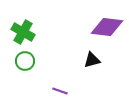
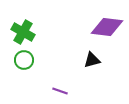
green circle: moved 1 px left, 1 px up
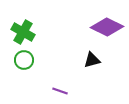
purple diamond: rotated 20 degrees clockwise
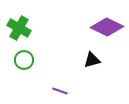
green cross: moved 4 px left, 4 px up
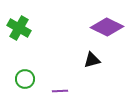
green circle: moved 1 px right, 19 px down
purple line: rotated 21 degrees counterclockwise
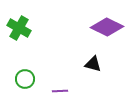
black triangle: moved 1 px right, 4 px down; rotated 30 degrees clockwise
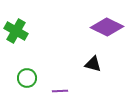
green cross: moved 3 px left, 3 px down
green circle: moved 2 px right, 1 px up
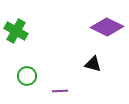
green circle: moved 2 px up
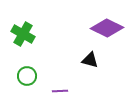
purple diamond: moved 1 px down
green cross: moved 7 px right, 3 px down
black triangle: moved 3 px left, 4 px up
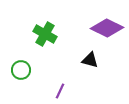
green cross: moved 22 px right
green circle: moved 6 px left, 6 px up
purple line: rotated 63 degrees counterclockwise
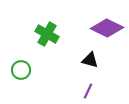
green cross: moved 2 px right
purple line: moved 28 px right
